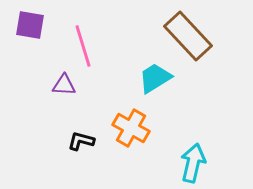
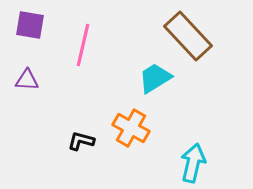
pink line: moved 1 px up; rotated 30 degrees clockwise
purple triangle: moved 37 px left, 5 px up
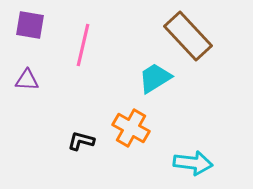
cyan arrow: rotated 84 degrees clockwise
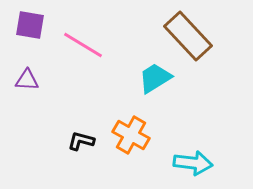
pink line: rotated 72 degrees counterclockwise
orange cross: moved 7 px down
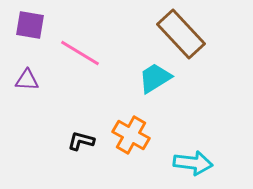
brown rectangle: moved 7 px left, 2 px up
pink line: moved 3 px left, 8 px down
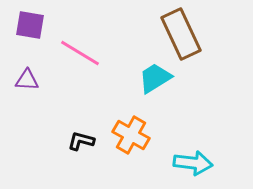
brown rectangle: rotated 18 degrees clockwise
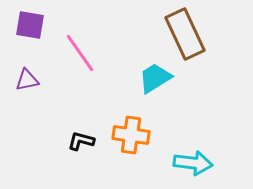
brown rectangle: moved 4 px right
pink line: rotated 24 degrees clockwise
purple triangle: rotated 15 degrees counterclockwise
orange cross: rotated 21 degrees counterclockwise
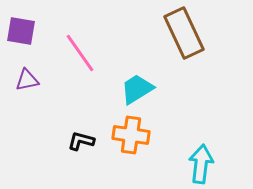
purple square: moved 9 px left, 6 px down
brown rectangle: moved 1 px left, 1 px up
cyan trapezoid: moved 18 px left, 11 px down
cyan arrow: moved 8 px right, 1 px down; rotated 90 degrees counterclockwise
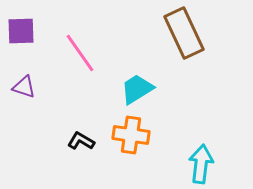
purple square: rotated 12 degrees counterclockwise
purple triangle: moved 3 px left, 7 px down; rotated 30 degrees clockwise
black L-shape: rotated 16 degrees clockwise
